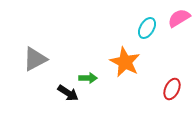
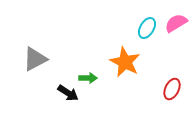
pink semicircle: moved 3 px left, 5 px down
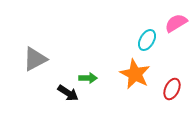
cyan ellipse: moved 12 px down
orange star: moved 10 px right, 12 px down
